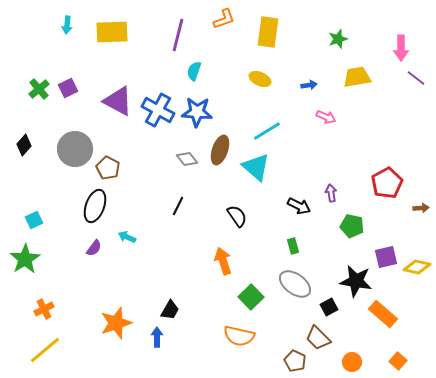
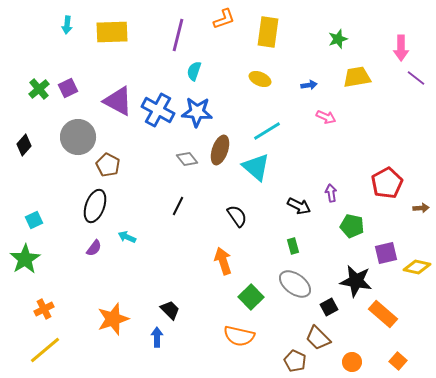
gray circle at (75, 149): moved 3 px right, 12 px up
brown pentagon at (108, 168): moved 3 px up
purple square at (386, 257): moved 4 px up
black trapezoid at (170, 310): rotated 75 degrees counterclockwise
orange star at (116, 323): moved 3 px left, 4 px up
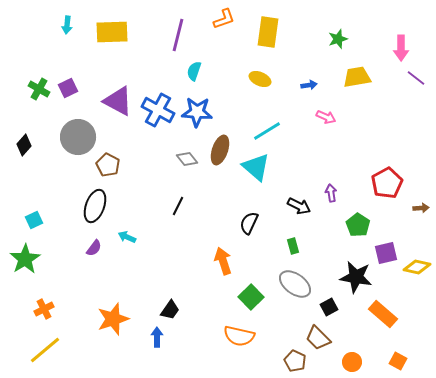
green cross at (39, 89): rotated 20 degrees counterclockwise
black semicircle at (237, 216): moved 12 px right, 7 px down; rotated 120 degrees counterclockwise
green pentagon at (352, 226): moved 6 px right, 1 px up; rotated 20 degrees clockwise
black star at (356, 281): moved 4 px up
black trapezoid at (170, 310): rotated 80 degrees clockwise
orange square at (398, 361): rotated 12 degrees counterclockwise
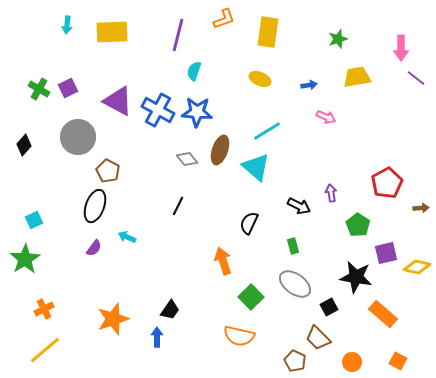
brown pentagon at (108, 165): moved 6 px down
